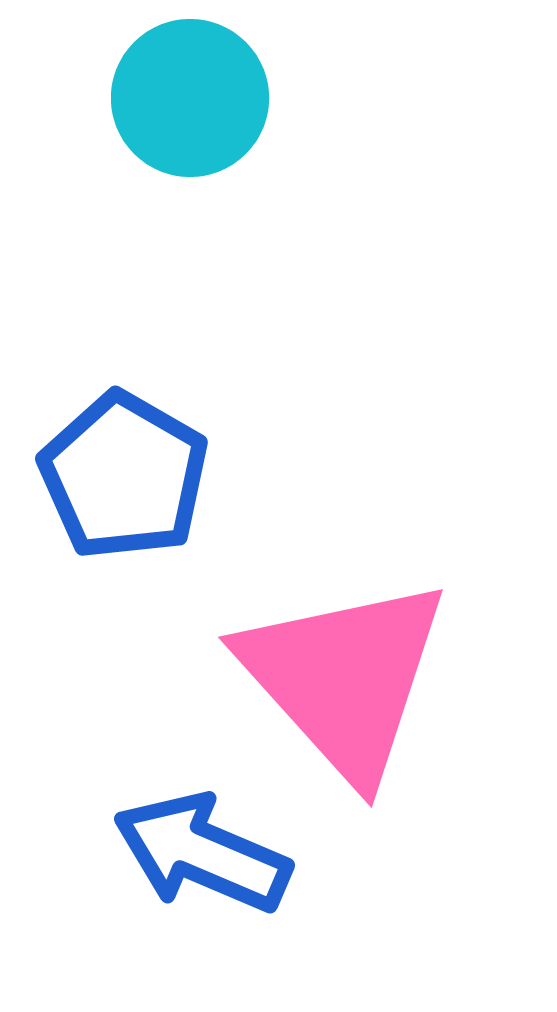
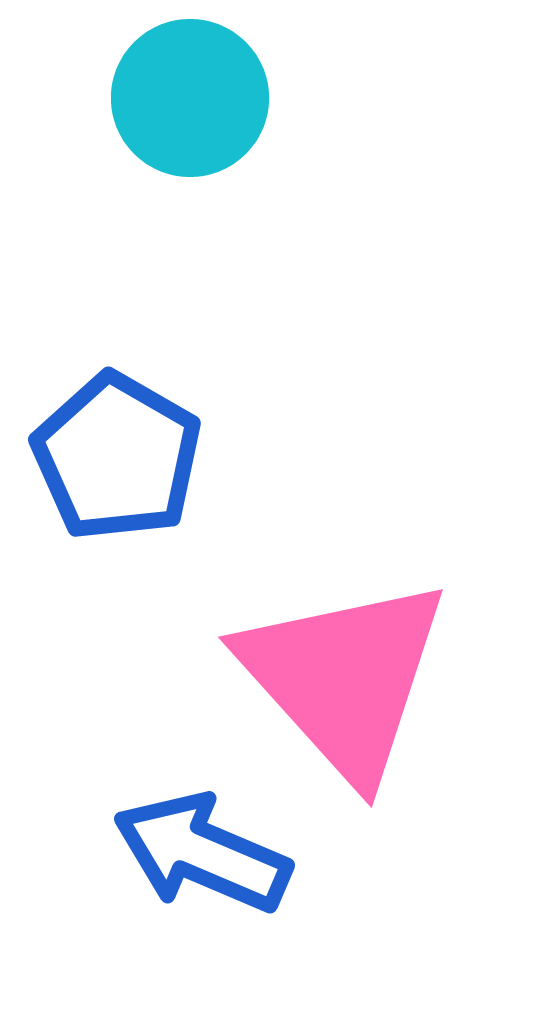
blue pentagon: moved 7 px left, 19 px up
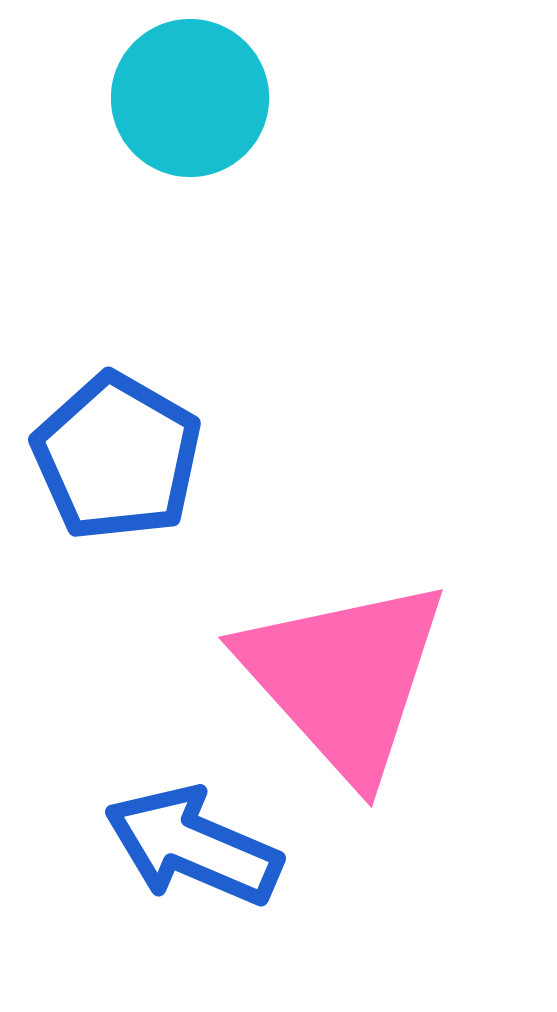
blue arrow: moved 9 px left, 7 px up
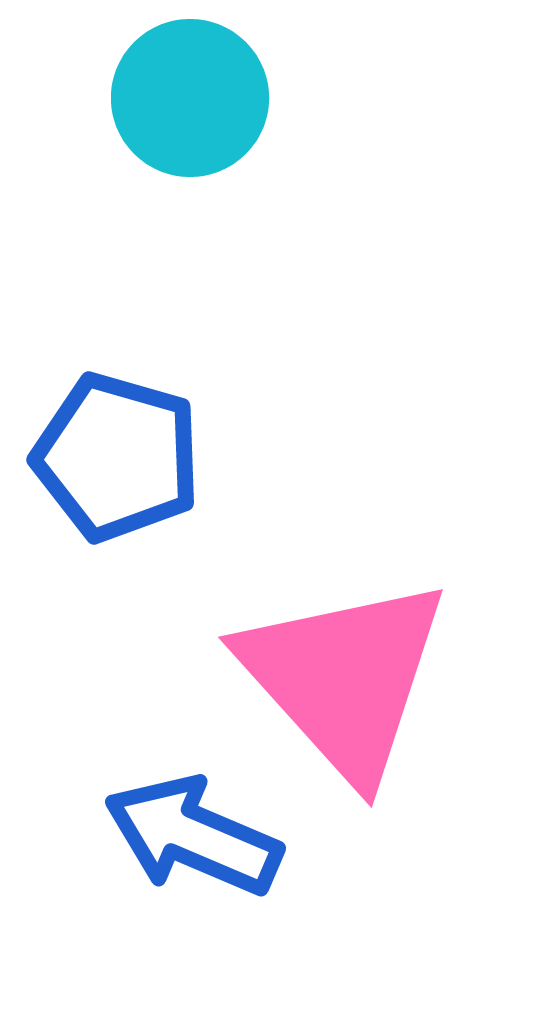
blue pentagon: rotated 14 degrees counterclockwise
blue arrow: moved 10 px up
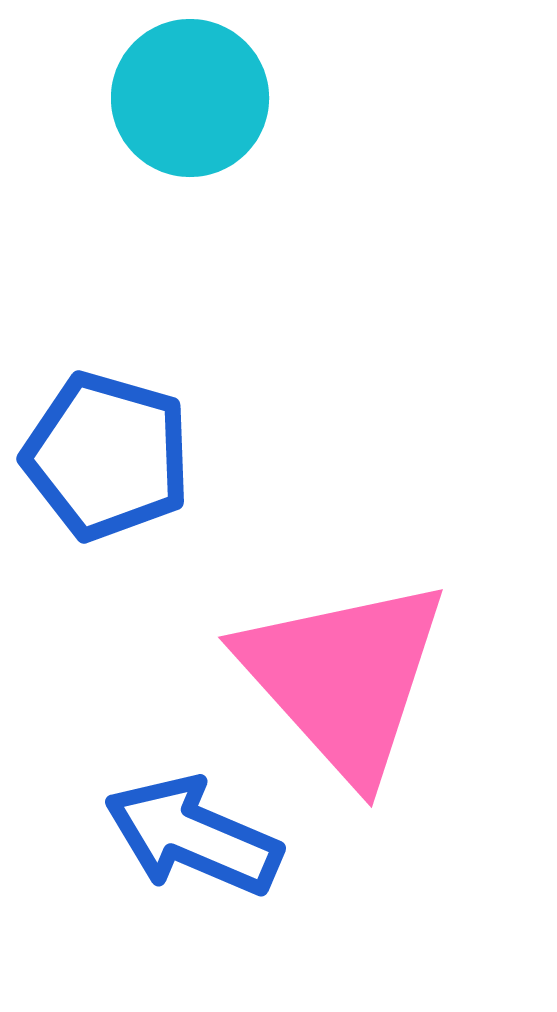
blue pentagon: moved 10 px left, 1 px up
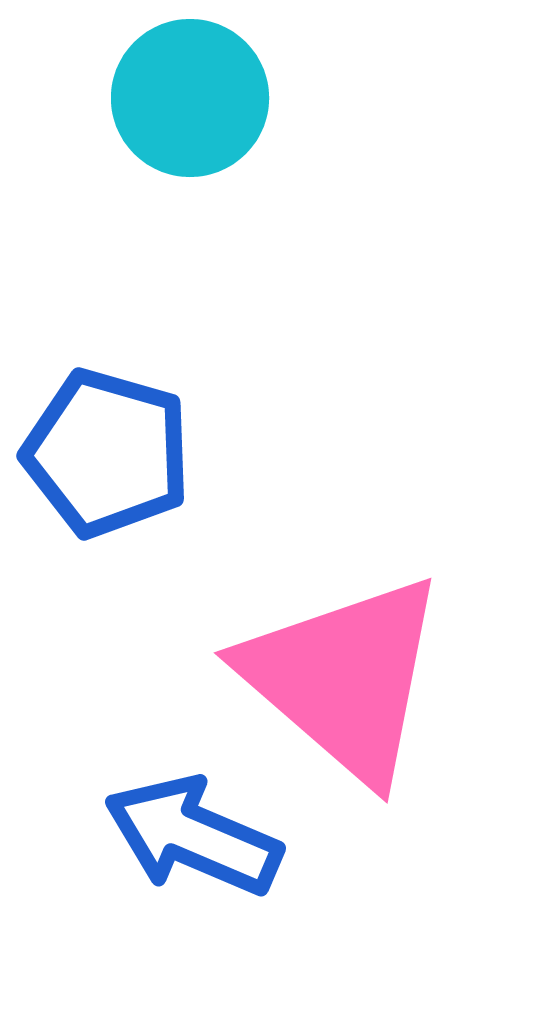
blue pentagon: moved 3 px up
pink triangle: rotated 7 degrees counterclockwise
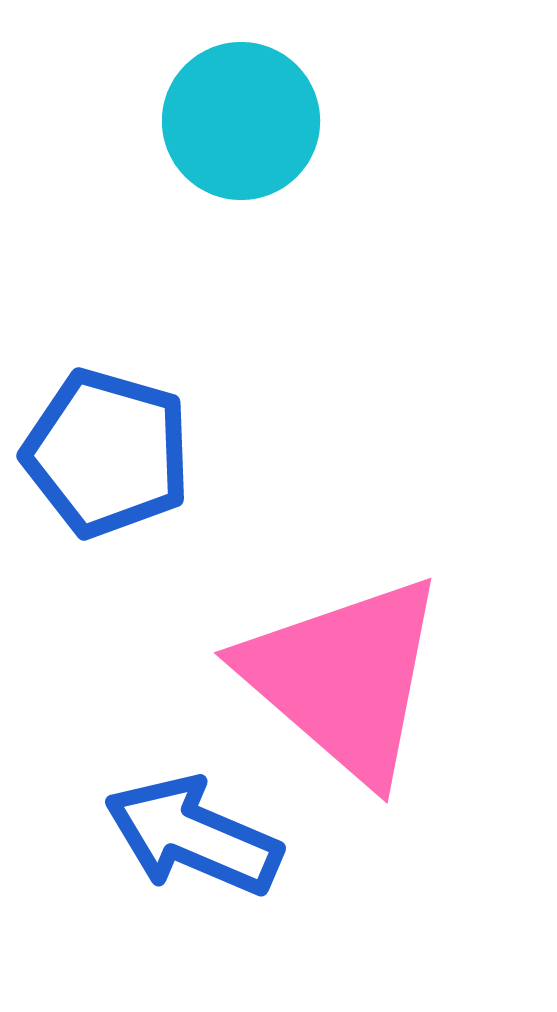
cyan circle: moved 51 px right, 23 px down
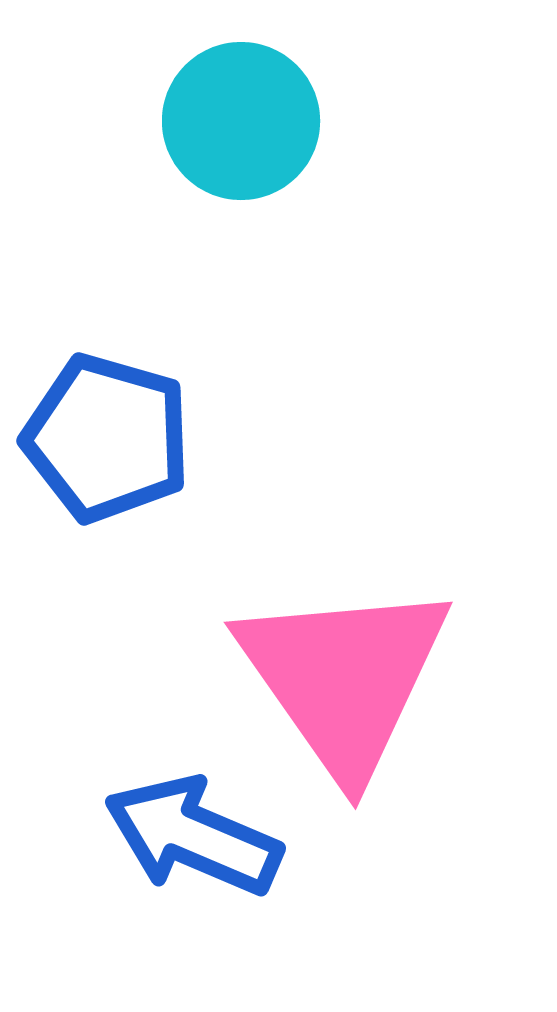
blue pentagon: moved 15 px up
pink triangle: rotated 14 degrees clockwise
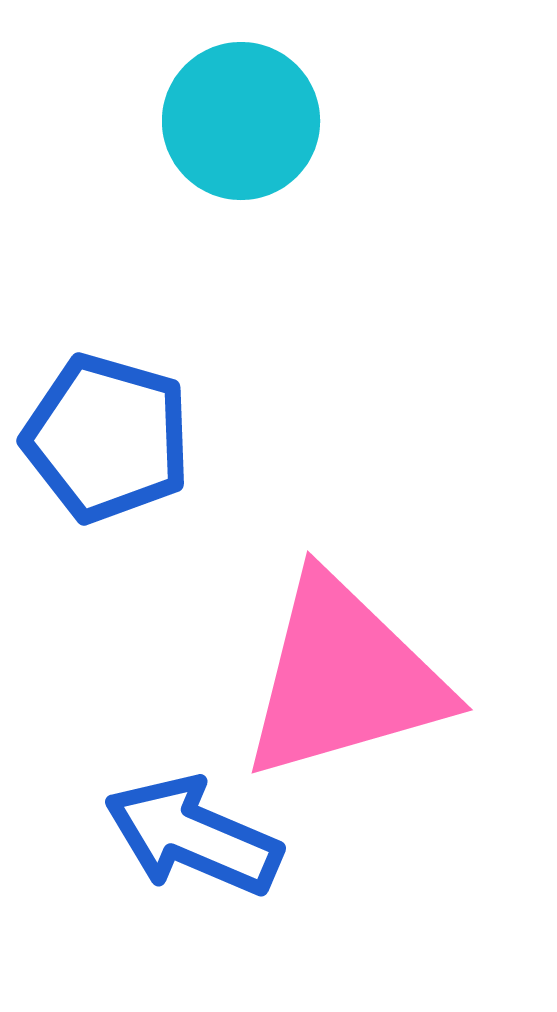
pink triangle: rotated 49 degrees clockwise
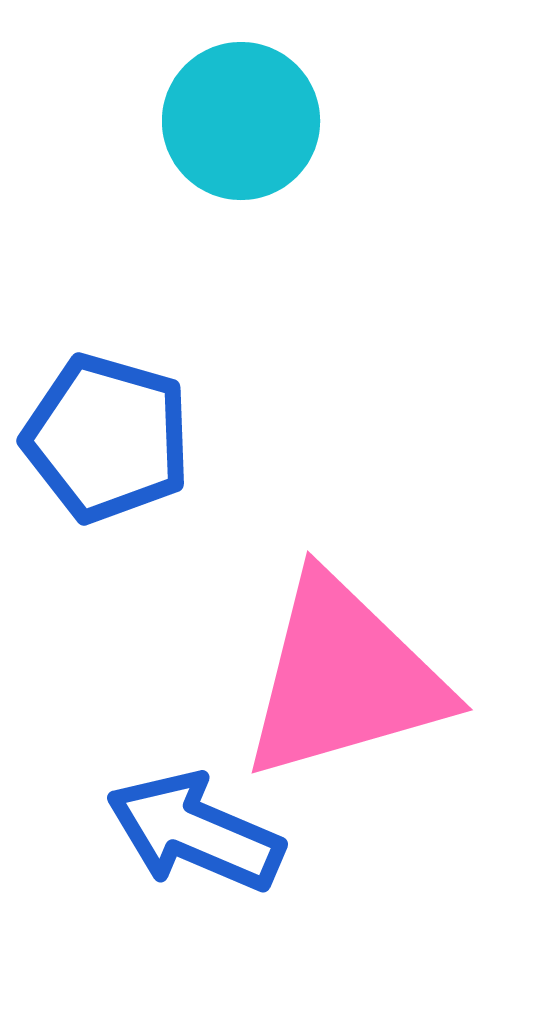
blue arrow: moved 2 px right, 4 px up
